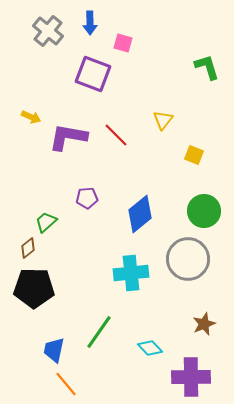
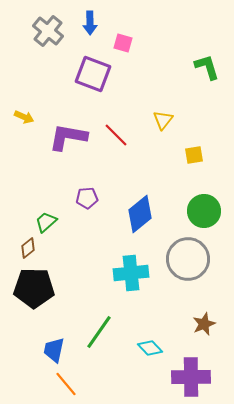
yellow arrow: moved 7 px left
yellow square: rotated 30 degrees counterclockwise
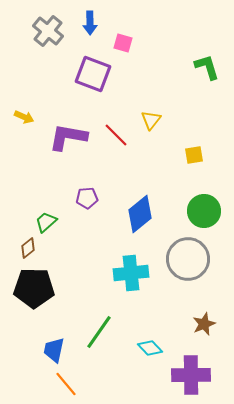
yellow triangle: moved 12 px left
purple cross: moved 2 px up
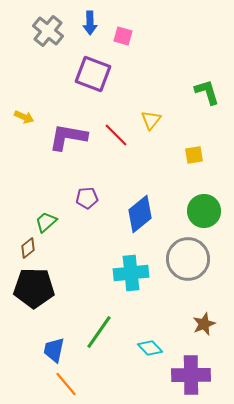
pink square: moved 7 px up
green L-shape: moved 25 px down
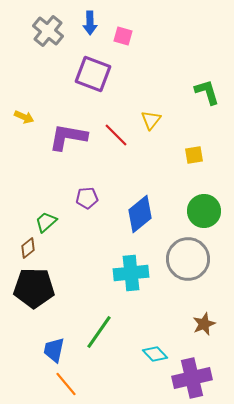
cyan diamond: moved 5 px right, 6 px down
purple cross: moved 1 px right, 3 px down; rotated 12 degrees counterclockwise
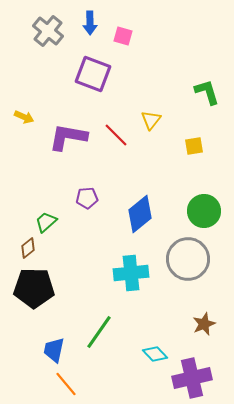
yellow square: moved 9 px up
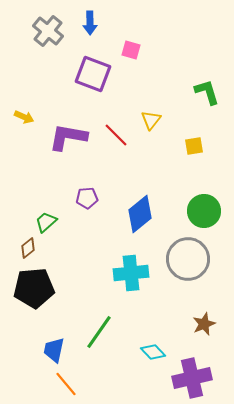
pink square: moved 8 px right, 14 px down
black pentagon: rotated 6 degrees counterclockwise
cyan diamond: moved 2 px left, 2 px up
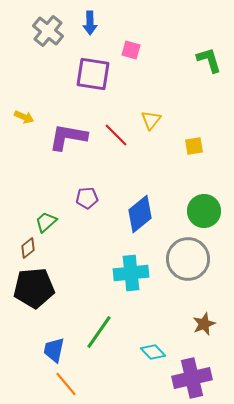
purple square: rotated 12 degrees counterclockwise
green L-shape: moved 2 px right, 32 px up
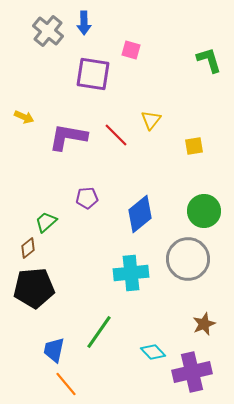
blue arrow: moved 6 px left
purple cross: moved 6 px up
